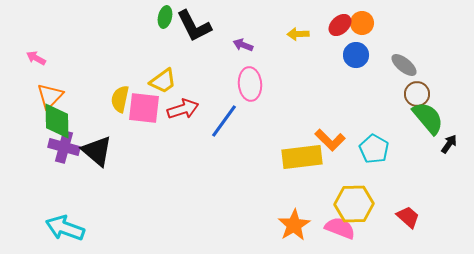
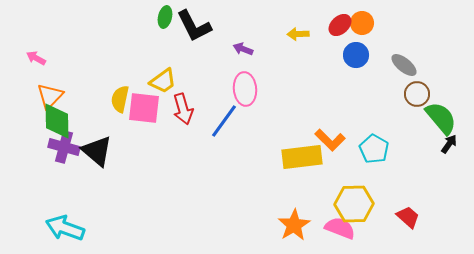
purple arrow: moved 4 px down
pink ellipse: moved 5 px left, 5 px down
red arrow: rotated 92 degrees clockwise
green semicircle: moved 13 px right
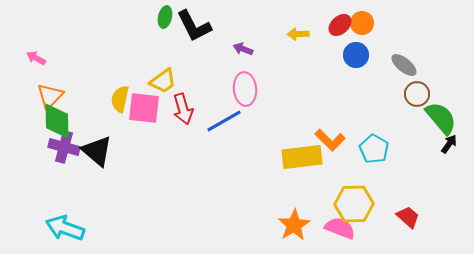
blue line: rotated 24 degrees clockwise
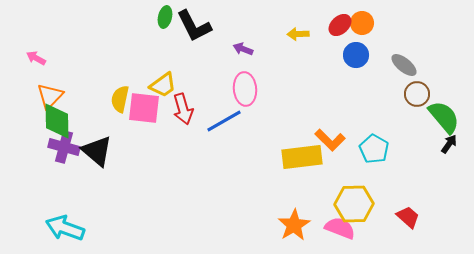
yellow trapezoid: moved 4 px down
green semicircle: moved 3 px right, 1 px up
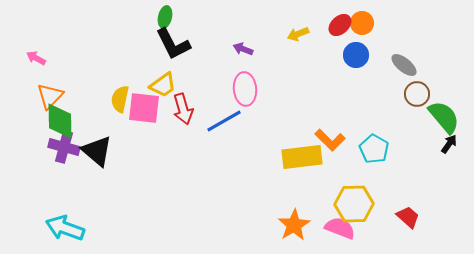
black L-shape: moved 21 px left, 18 px down
yellow arrow: rotated 20 degrees counterclockwise
green diamond: moved 3 px right
